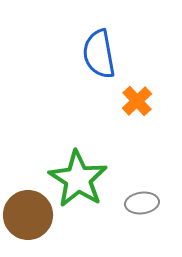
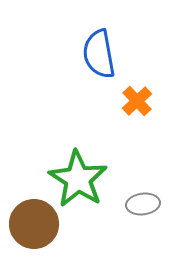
gray ellipse: moved 1 px right, 1 px down
brown circle: moved 6 px right, 9 px down
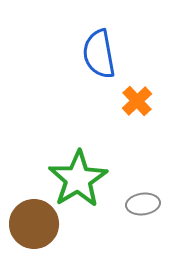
green star: rotated 8 degrees clockwise
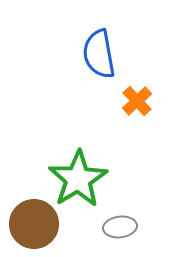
gray ellipse: moved 23 px left, 23 px down
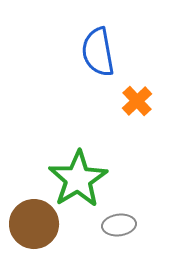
blue semicircle: moved 1 px left, 2 px up
gray ellipse: moved 1 px left, 2 px up
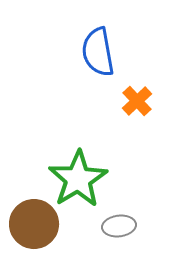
gray ellipse: moved 1 px down
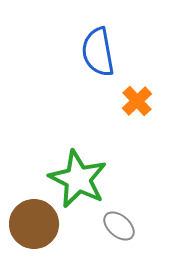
green star: rotated 14 degrees counterclockwise
gray ellipse: rotated 48 degrees clockwise
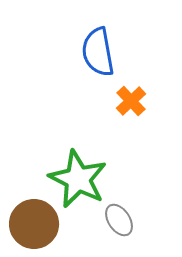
orange cross: moved 6 px left
gray ellipse: moved 6 px up; rotated 16 degrees clockwise
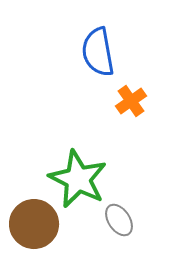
orange cross: rotated 8 degrees clockwise
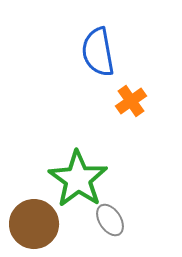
green star: rotated 8 degrees clockwise
gray ellipse: moved 9 px left
